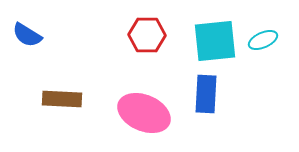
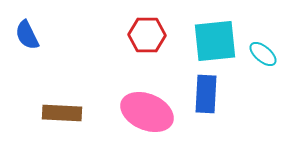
blue semicircle: rotated 32 degrees clockwise
cyan ellipse: moved 14 px down; rotated 64 degrees clockwise
brown rectangle: moved 14 px down
pink ellipse: moved 3 px right, 1 px up
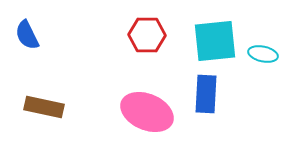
cyan ellipse: rotated 28 degrees counterclockwise
brown rectangle: moved 18 px left, 6 px up; rotated 9 degrees clockwise
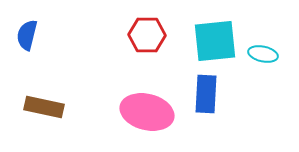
blue semicircle: rotated 40 degrees clockwise
pink ellipse: rotated 9 degrees counterclockwise
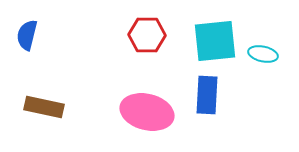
blue rectangle: moved 1 px right, 1 px down
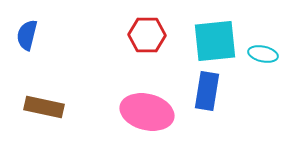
blue rectangle: moved 4 px up; rotated 6 degrees clockwise
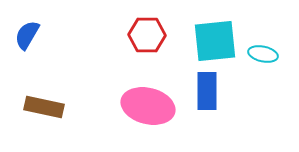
blue semicircle: rotated 16 degrees clockwise
blue rectangle: rotated 9 degrees counterclockwise
pink ellipse: moved 1 px right, 6 px up
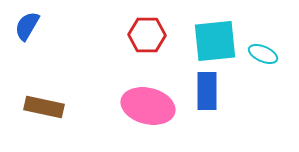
blue semicircle: moved 9 px up
cyan ellipse: rotated 12 degrees clockwise
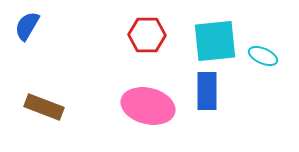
cyan ellipse: moved 2 px down
brown rectangle: rotated 9 degrees clockwise
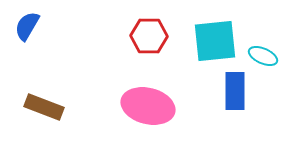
red hexagon: moved 2 px right, 1 px down
blue rectangle: moved 28 px right
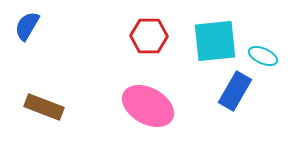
blue rectangle: rotated 30 degrees clockwise
pink ellipse: rotated 15 degrees clockwise
